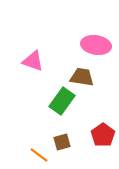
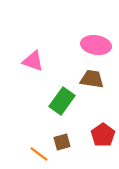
brown trapezoid: moved 10 px right, 2 px down
orange line: moved 1 px up
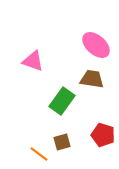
pink ellipse: rotated 32 degrees clockwise
red pentagon: rotated 20 degrees counterclockwise
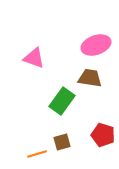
pink ellipse: rotated 60 degrees counterclockwise
pink triangle: moved 1 px right, 3 px up
brown trapezoid: moved 2 px left, 1 px up
orange line: moved 2 px left; rotated 54 degrees counterclockwise
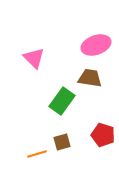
pink triangle: rotated 25 degrees clockwise
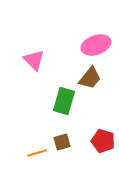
pink triangle: moved 2 px down
brown trapezoid: rotated 120 degrees clockwise
green rectangle: moved 2 px right; rotated 20 degrees counterclockwise
red pentagon: moved 6 px down
orange line: moved 1 px up
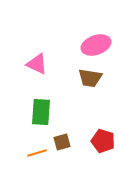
pink triangle: moved 3 px right, 4 px down; rotated 20 degrees counterclockwise
brown trapezoid: rotated 60 degrees clockwise
green rectangle: moved 23 px left, 11 px down; rotated 12 degrees counterclockwise
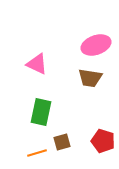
green rectangle: rotated 8 degrees clockwise
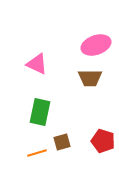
brown trapezoid: rotated 10 degrees counterclockwise
green rectangle: moved 1 px left
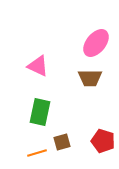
pink ellipse: moved 2 px up; rotated 32 degrees counterclockwise
pink triangle: moved 1 px right, 2 px down
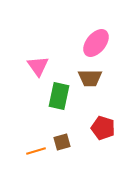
pink triangle: rotated 30 degrees clockwise
green rectangle: moved 19 px right, 16 px up
red pentagon: moved 13 px up
orange line: moved 1 px left, 2 px up
